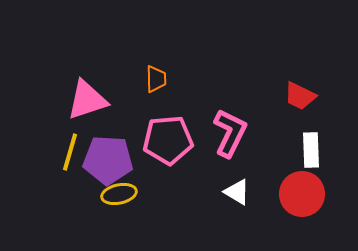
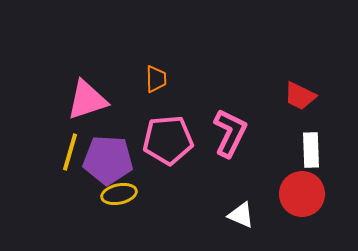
white triangle: moved 4 px right, 23 px down; rotated 8 degrees counterclockwise
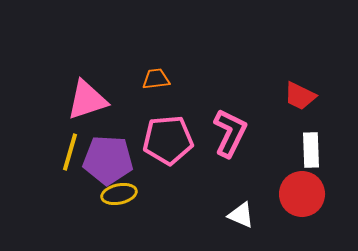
orange trapezoid: rotated 96 degrees counterclockwise
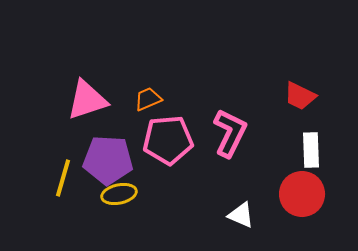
orange trapezoid: moved 8 px left, 20 px down; rotated 16 degrees counterclockwise
yellow line: moved 7 px left, 26 px down
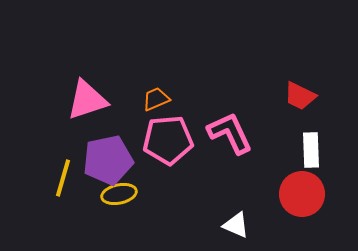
orange trapezoid: moved 8 px right
pink L-shape: rotated 51 degrees counterclockwise
purple pentagon: rotated 15 degrees counterclockwise
white triangle: moved 5 px left, 10 px down
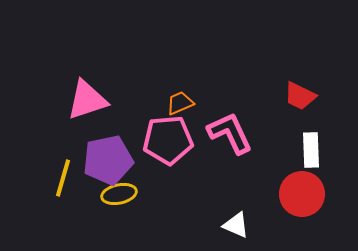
orange trapezoid: moved 24 px right, 4 px down
